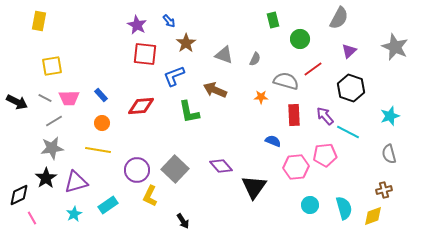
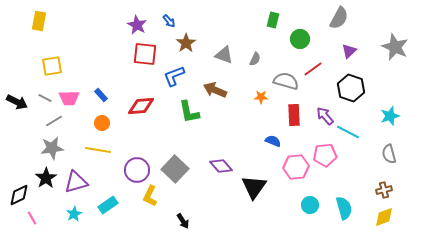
green rectangle at (273, 20): rotated 28 degrees clockwise
yellow diamond at (373, 216): moved 11 px right, 1 px down
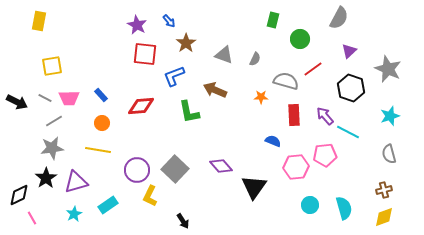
gray star at (395, 47): moved 7 px left, 22 px down
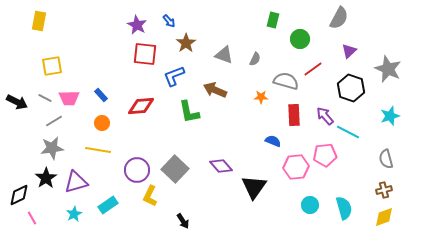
gray semicircle at (389, 154): moved 3 px left, 5 px down
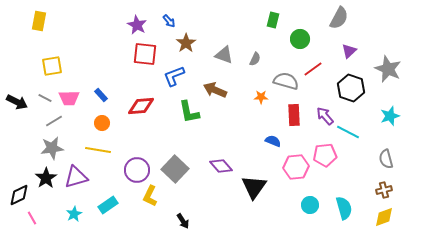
purple triangle at (76, 182): moved 5 px up
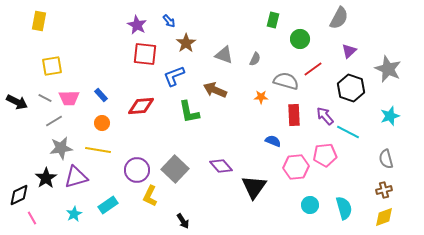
gray star at (52, 148): moved 9 px right
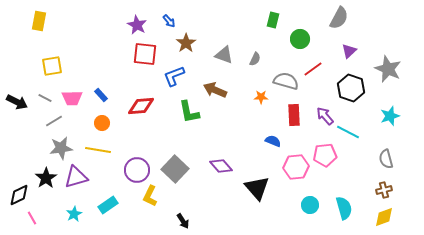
pink trapezoid at (69, 98): moved 3 px right
black triangle at (254, 187): moved 3 px right, 1 px down; rotated 16 degrees counterclockwise
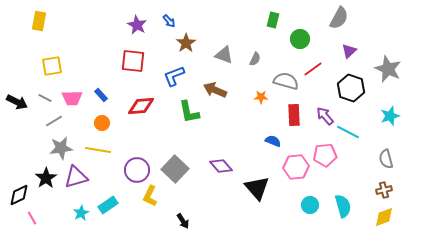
red square at (145, 54): moved 12 px left, 7 px down
cyan semicircle at (344, 208): moved 1 px left, 2 px up
cyan star at (74, 214): moved 7 px right, 1 px up
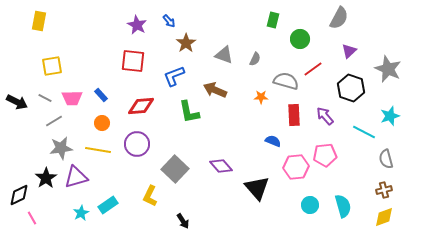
cyan line at (348, 132): moved 16 px right
purple circle at (137, 170): moved 26 px up
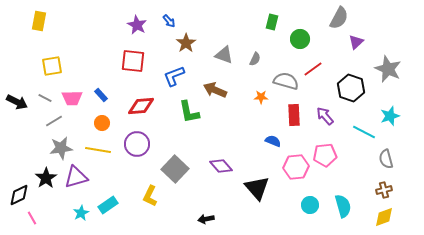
green rectangle at (273, 20): moved 1 px left, 2 px down
purple triangle at (349, 51): moved 7 px right, 9 px up
black arrow at (183, 221): moved 23 px right, 2 px up; rotated 112 degrees clockwise
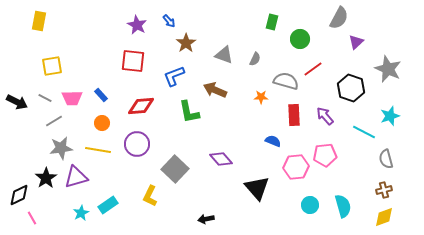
purple diamond at (221, 166): moved 7 px up
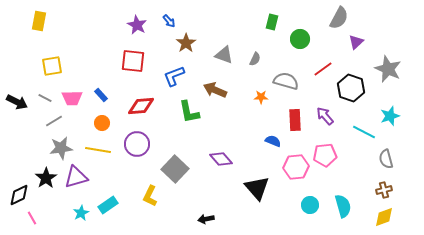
red line at (313, 69): moved 10 px right
red rectangle at (294, 115): moved 1 px right, 5 px down
